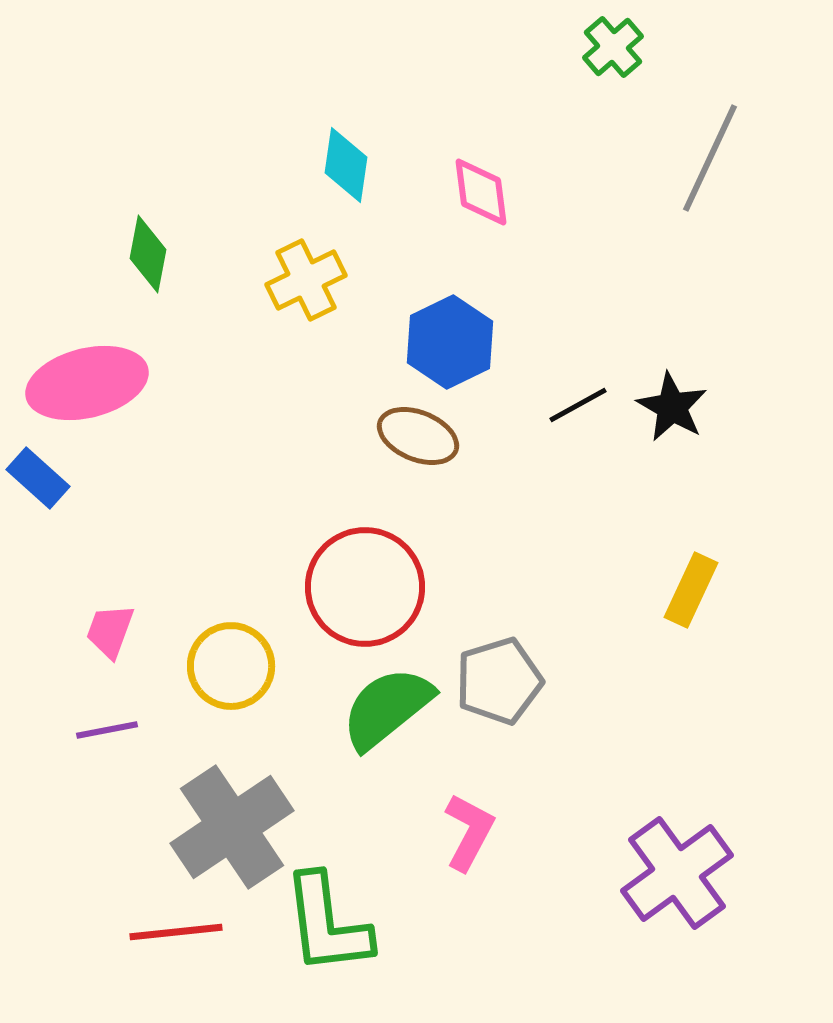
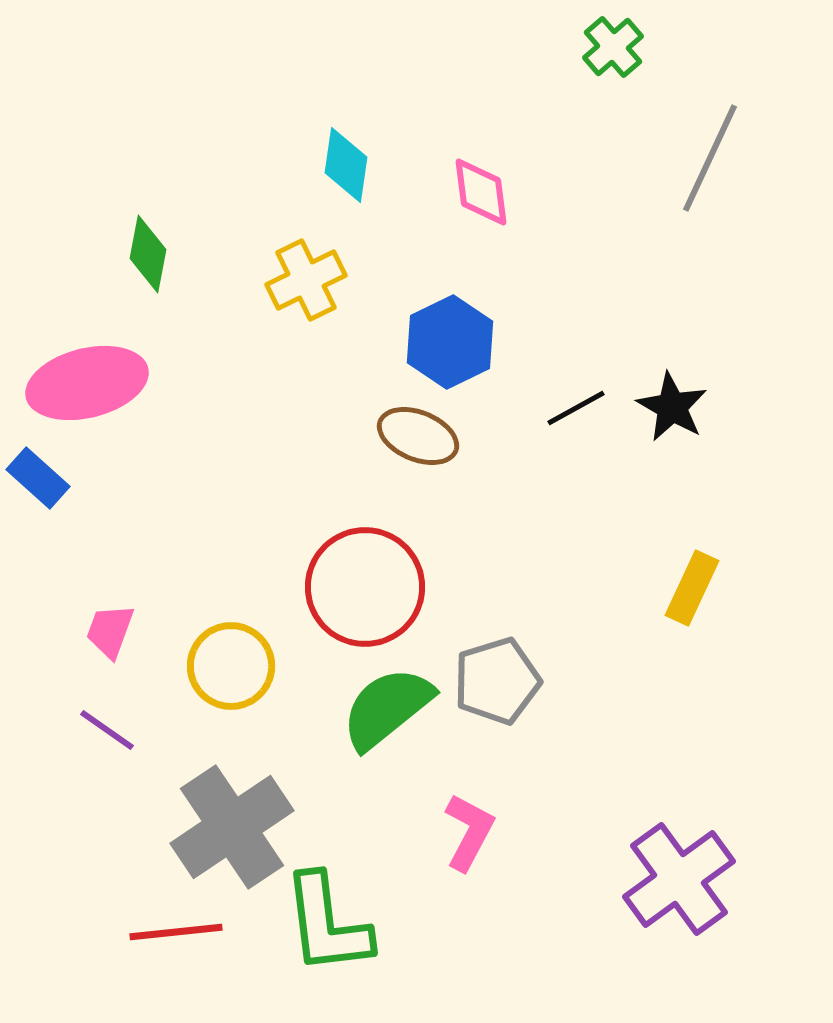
black line: moved 2 px left, 3 px down
yellow rectangle: moved 1 px right, 2 px up
gray pentagon: moved 2 px left
purple line: rotated 46 degrees clockwise
purple cross: moved 2 px right, 6 px down
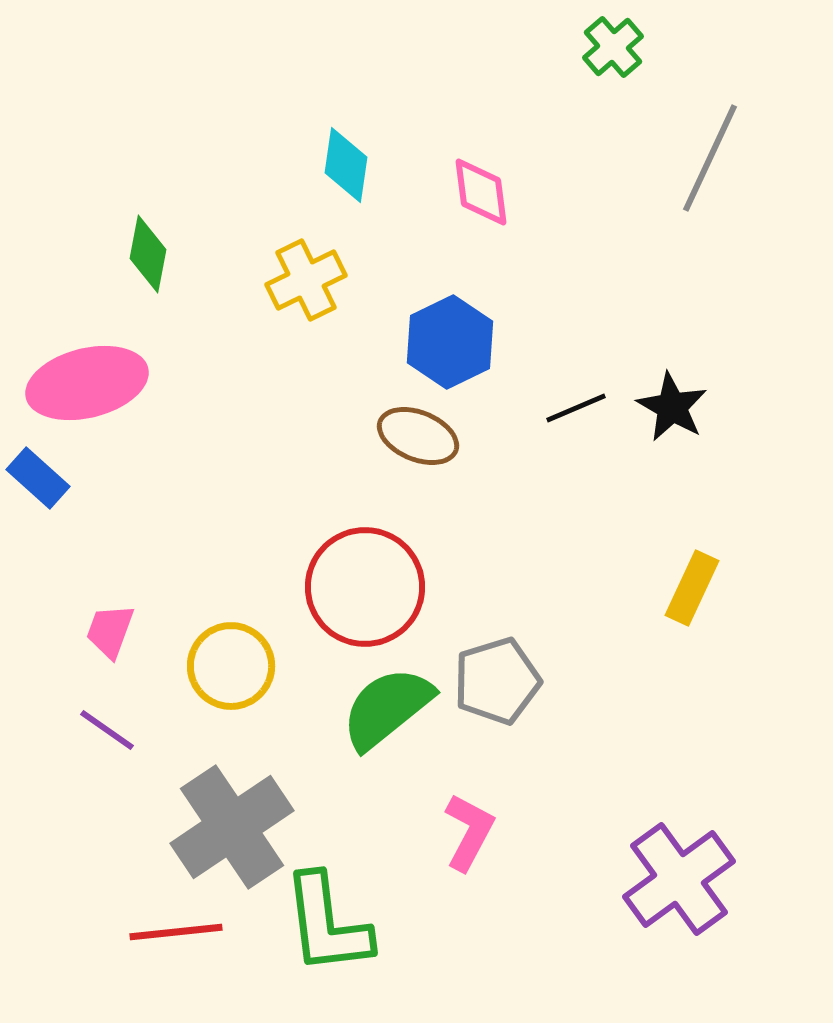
black line: rotated 6 degrees clockwise
